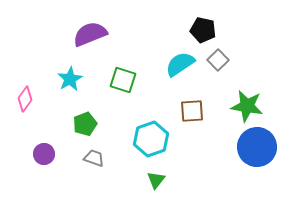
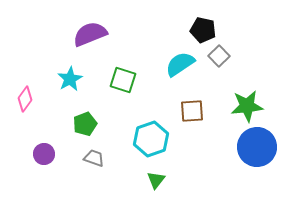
gray square: moved 1 px right, 4 px up
green star: rotated 16 degrees counterclockwise
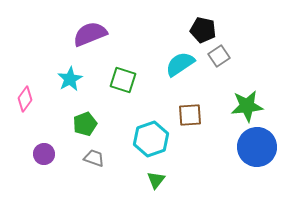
gray square: rotated 10 degrees clockwise
brown square: moved 2 px left, 4 px down
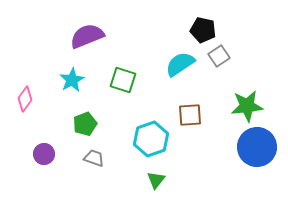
purple semicircle: moved 3 px left, 2 px down
cyan star: moved 2 px right, 1 px down
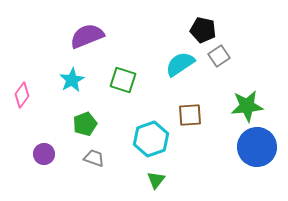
pink diamond: moved 3 px left, 4 px up
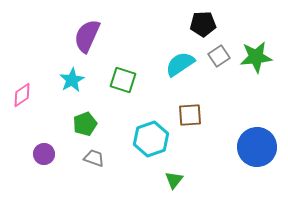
black pentagon: moved 6 px up; rotated 15 degrees counterclockwise
purple semicircle: rotated 44 degrees counterclockwise
pink diamond: rotated 20 degrees clockwise
green star: moved 9 px right, 49 px up
green triangle: moved 18 px right
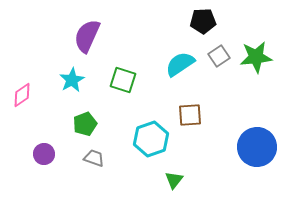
black pentagon: moved 3 px up
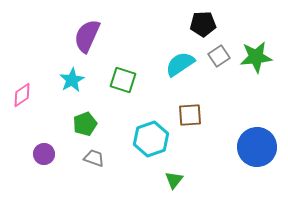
black pentagon: moved 3 px down
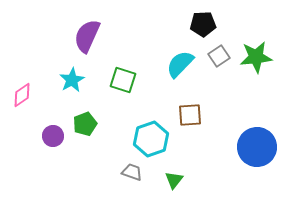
cyan semicircle: rotated 12 degrees counterclockwise
purple circle: moved 9 px right, 18 px up
gray trapezoid: moved 38 px right, 14 px down
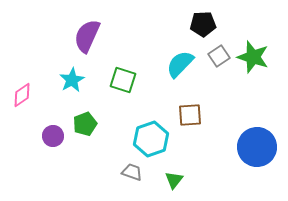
green star: moved 3 px left; rotated 24 degrees clockwise
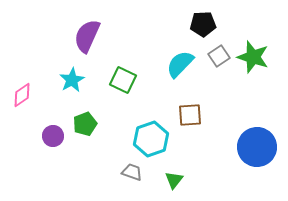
green square: rotated 8 degrees clockwise
